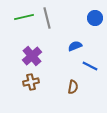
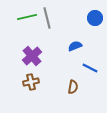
green line: moved 3 px right
blue line: moved 2 px down
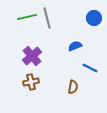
blue circle: moved 1 px left
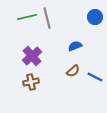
blue circle: moved 1 px right, 1 px up
blue line: moved 5 px right, 9 px down
brown semicircle: moved 16 px up; rotated 40 degrees clockwise
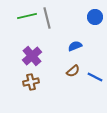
green line: moved 1 px up
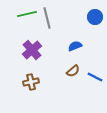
green line: moved 2 px up
purple cross: moved 6 px up
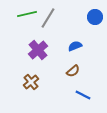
gray line: moved 1 px right; rotated 45 degrees clockwise
purple cross: moved 6 px right
blue line: moved 12 px left, 18 px down
brown cross: rotated 28 degrees counterclockwise
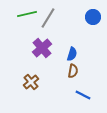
blue circle: moved 2 px left
blue semicircle: moved 3 px left, 8 px down; rotated 128 degrees clockwise
purple cross: moved 4 px right, 2 px up
brown semicircle: rotated 40 degrees counterclockwise
